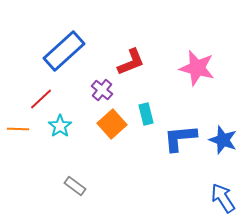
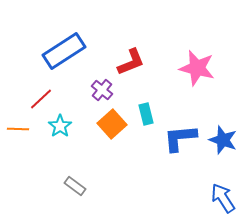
blue rectangle: rotated 9 degrees clockwise
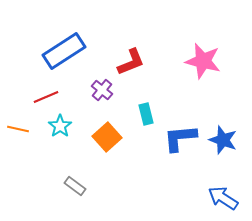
pink star: moved 6 px right, 7 px up
red line: moved 5 px right, 2 px up; rotated 20 degrees clockwise
orange square: moved 5 px left, 13 px down
orange line: rotated 10 degrees clockwise
blue arrow: rotated 24 degrees counterclockwise
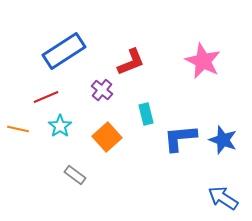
pink star: rotated 12 degrees clockwise
gray rectangle: moved 11 px up
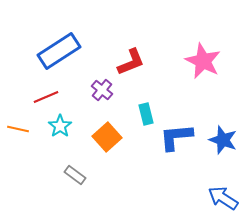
blue rectangle: moved 5 px left
blue L-shape: moved 4 px left, 1 px up
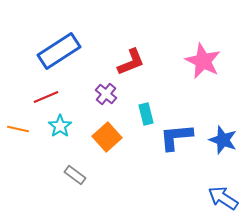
purple cross: moved 4 px right, 4 px down
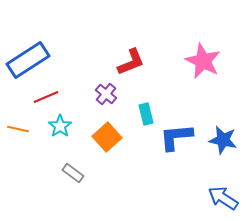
blue rectangle: moved 31 px left, 9 px down
blue star: rotated 8 degrees counterclockwise
gray rectangle: moved 2 px left, 2 px up
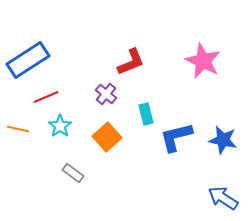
blue L-shape: rotated 9 degrees counterclockwise
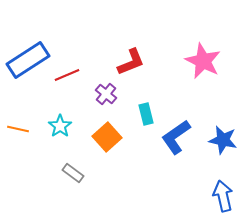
red line: moved 21 px right, 22 px up
blue L-shape: rotated 21 degrees counterclockwise
blue arrow: moved 2 px up; rotated 44 degrees clockwise
